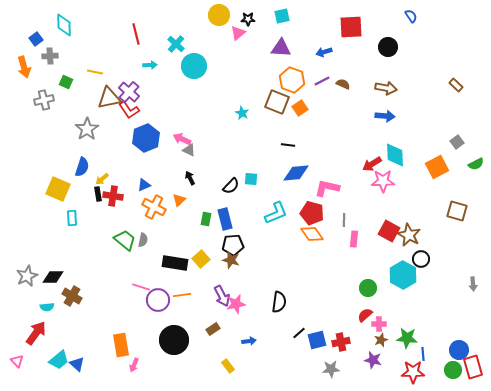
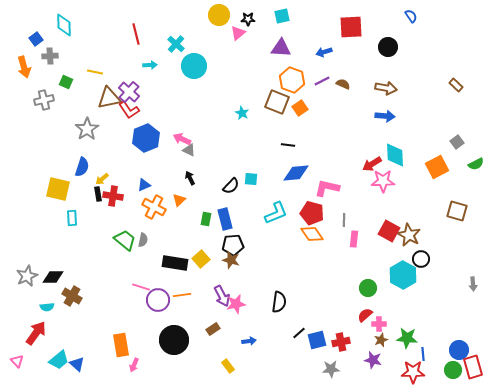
yellow square at (58, 189): rotated 10 degrees counterclockwise
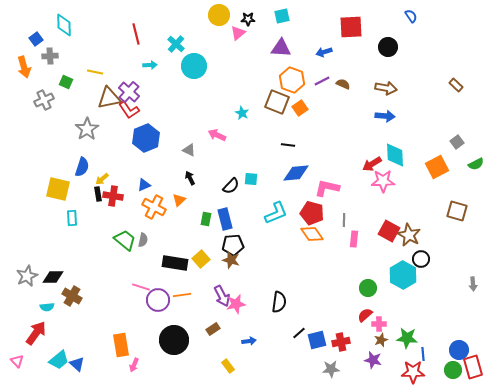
gray cross at (44, 100): rotated 12 degrees counterclockwise
pink arrow at (182, 139): moved 35 px right, 4 px up
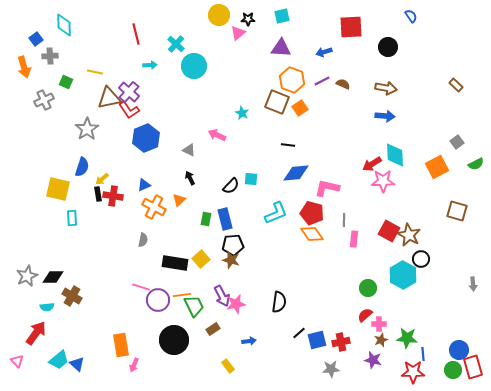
green trapezoid at (125, 240): moved 69 px right, 66 px down; rotated 25 degrees clockwise
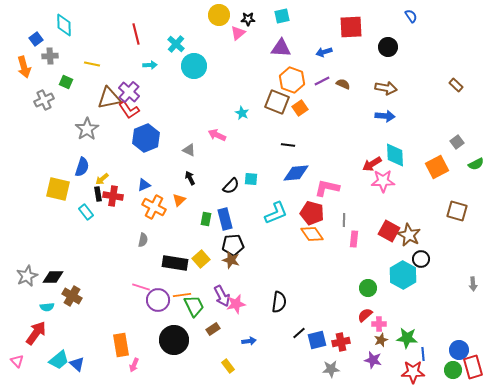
yellow line at (95, 72): moved 3 px left, 8 px up
cyan rectangle at (72, 218): moved 14 px right, 6 px up; rotated 35 degrees counterclockwise
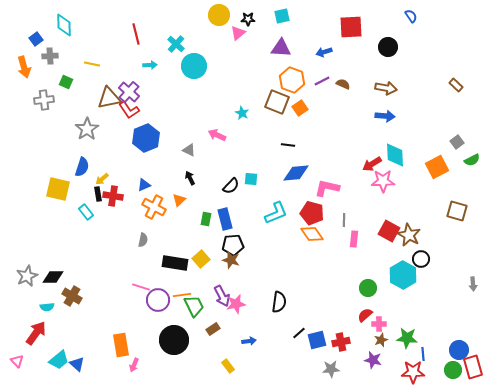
gray cross at (44, 100): rotated 18 degrees clockwise
green semicircle at (476, 164): moved 4 px left, 4 px up
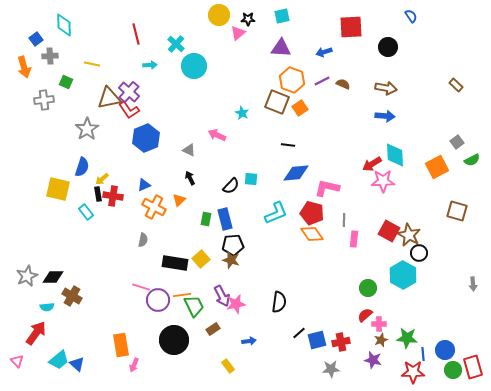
black circle at (421, 259): moved 2 px left, 6 px up
blue circle at (459, 350): moved 14 px left
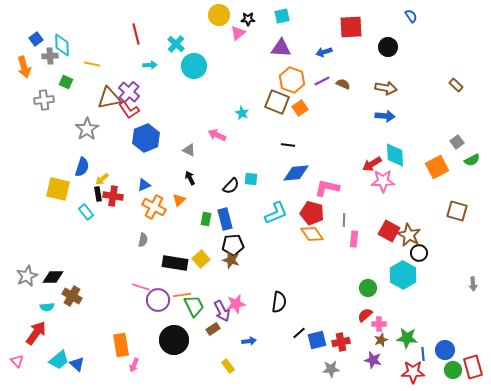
cyan diamond at (64, 25): moved 2 px left, 20 px down
purple arrow at (222, 296): moved 15 px down
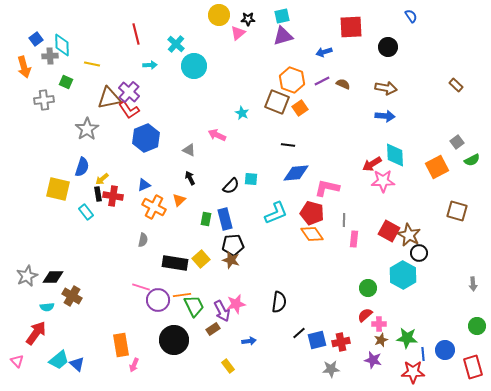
purple triangle at (281, 48): moved 2 px right, 12 px up; rotated 20 degrees counterclockwise
green circle at (453, 370): moved 24 px right, 44 px up
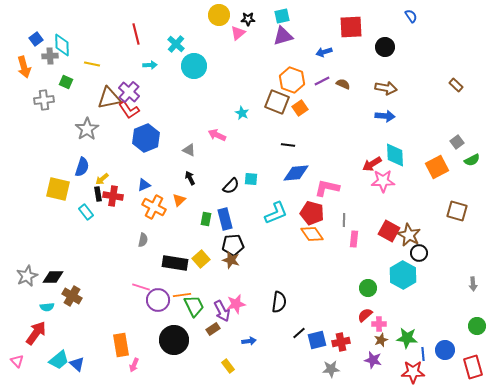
black circle at (388, 47): moved 3 px left
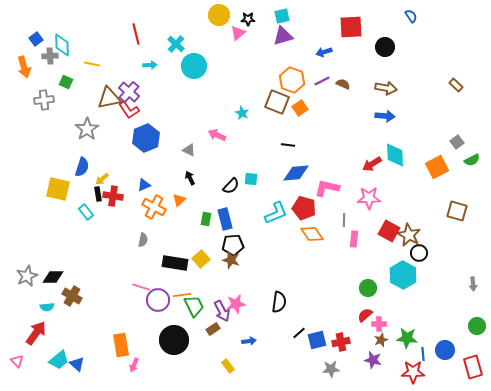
pink star at (383, 181): moved 14 px left, 17 px down
red pentagon at (312, 213): moved 8 px left, 5 px up
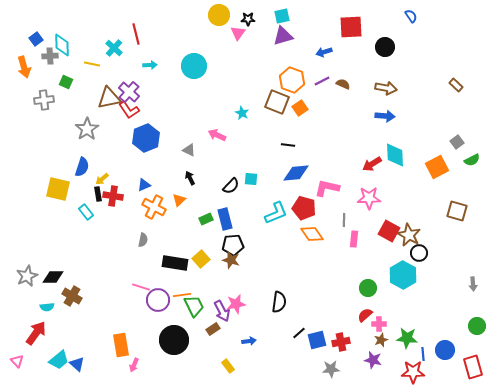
pink triangle at (238, 33): rotated 14 degrees counterclockwise
cyan cross at (176, 44): moved 62 px left, 4 px down
green rectangle at (206, 219): rotated 56 degrees clockwise
